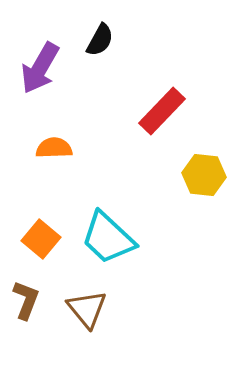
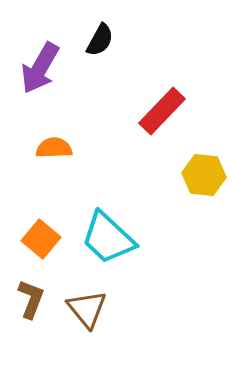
brown L-shape: moved 5 px right, 1 px up
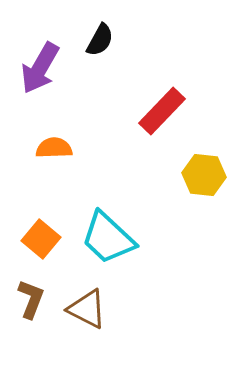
brown triangle: rotated 24 degrees counterclockwise
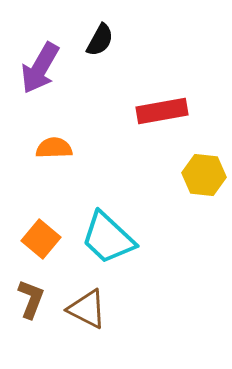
red rectangle: rotated 36 degrees clockwise
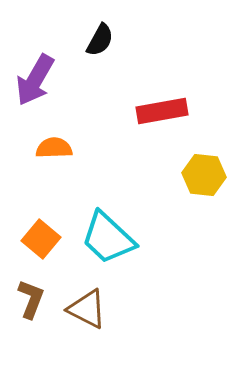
purple arrow: moved 5 px left, 12 px down
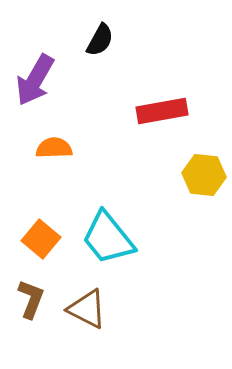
cyan trapezoid: rotated 8 degrees clockwise
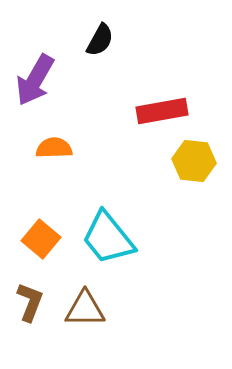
yellow hexagon: moved 10 px left, 14 px up
brown L-shape: moved 1 px left, 3 px down
brown triangle: moved 2 px left; rotated 27 degrees counterclockwise
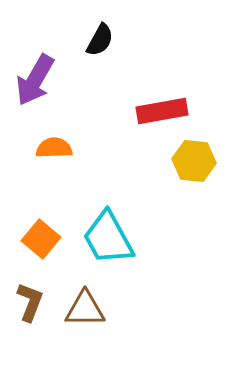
cyan trapezoid: rotated 10 degrees clockwise
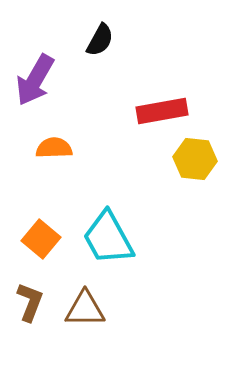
yellow hexagon: moved 1 px right, 2 px up
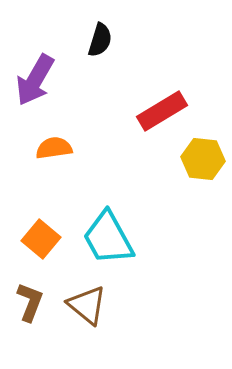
black semicircle: rotated 12 degrees counterclockwise
red rectangle: rotated 21 degrees counterclockwise
orange semicircle: rotated 6 degrees counterclockwise
yellow hexagon: moved 8 px right
brown triangle: moved 2 px right, 4 px up; rotated 39 degrees clockwise
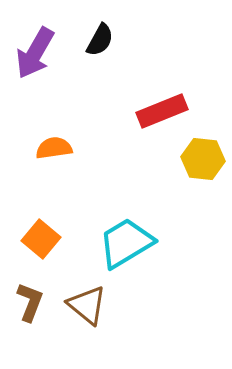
black semicircle: rotated 12 degrees clockwise
purple arrow: moved 27 px up
red rectangle: rotated 9 degrees clockwise
cyan trapezoid: moved 18 px right, 5 px down; rotated 88 degrees clockwise
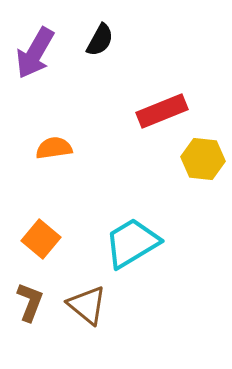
cyan trapezoid: moved 6 px right
